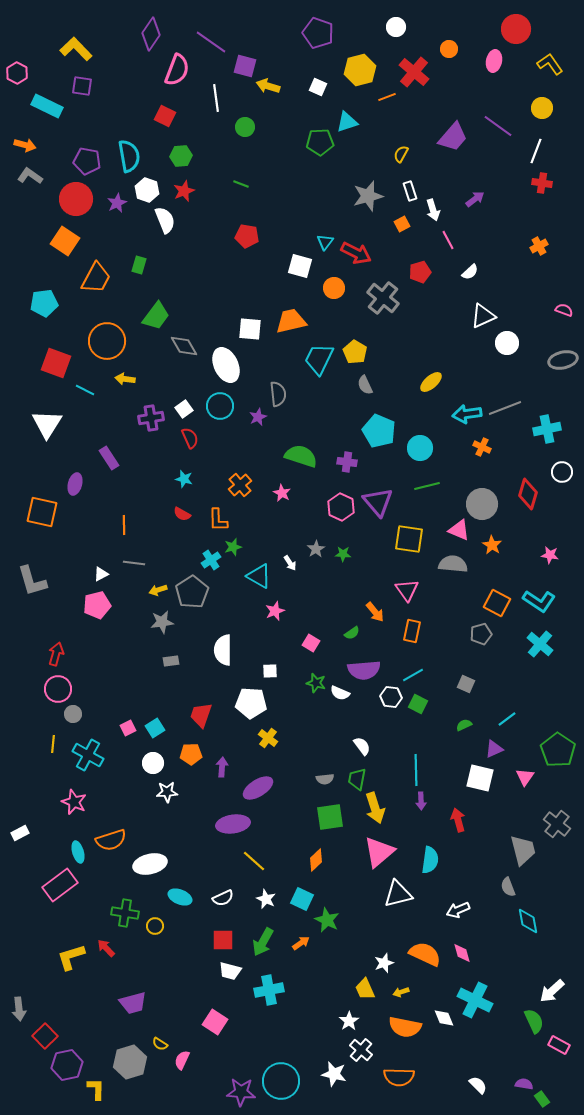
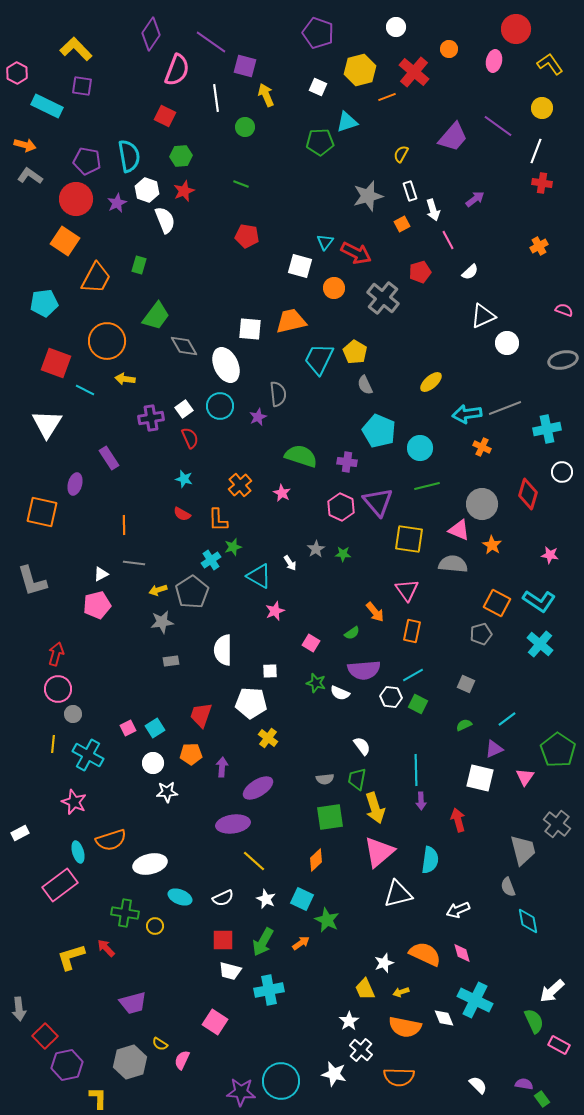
yellow arrow at (268, 86): moved 2 px left, 9 px down; rotated 50 degrees clockwise
yellow L-shape at (96, 1089): moved 2 px right, 9 px down
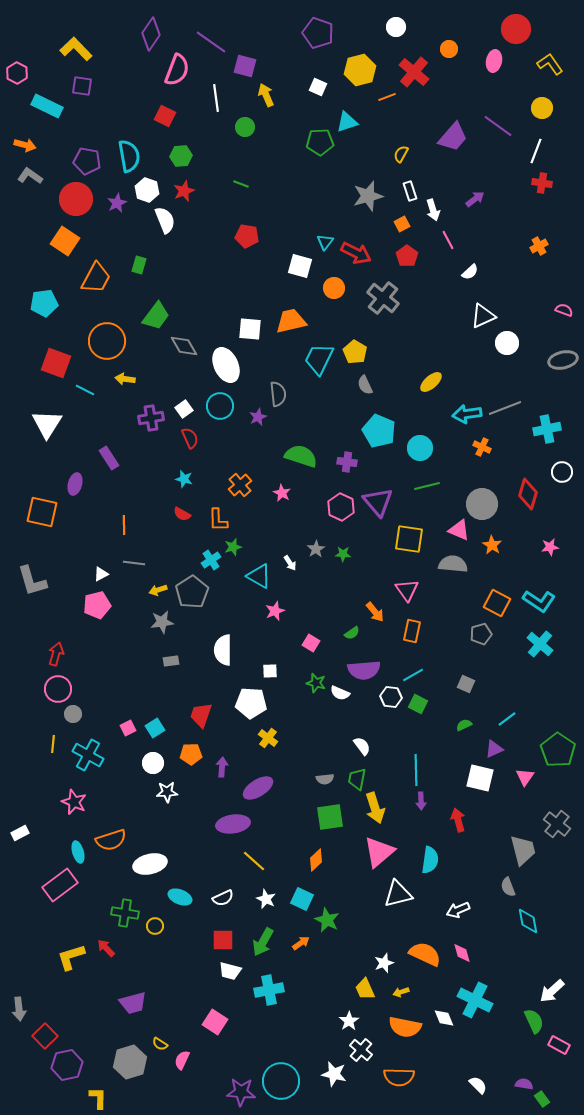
red pentagon at (420, 272): moved 13 px left, 16 px up; rotated 20 degrees counterclockwise
pink star at (550, 555): moved 8 px up; rotated 18 degrees counterclockwise
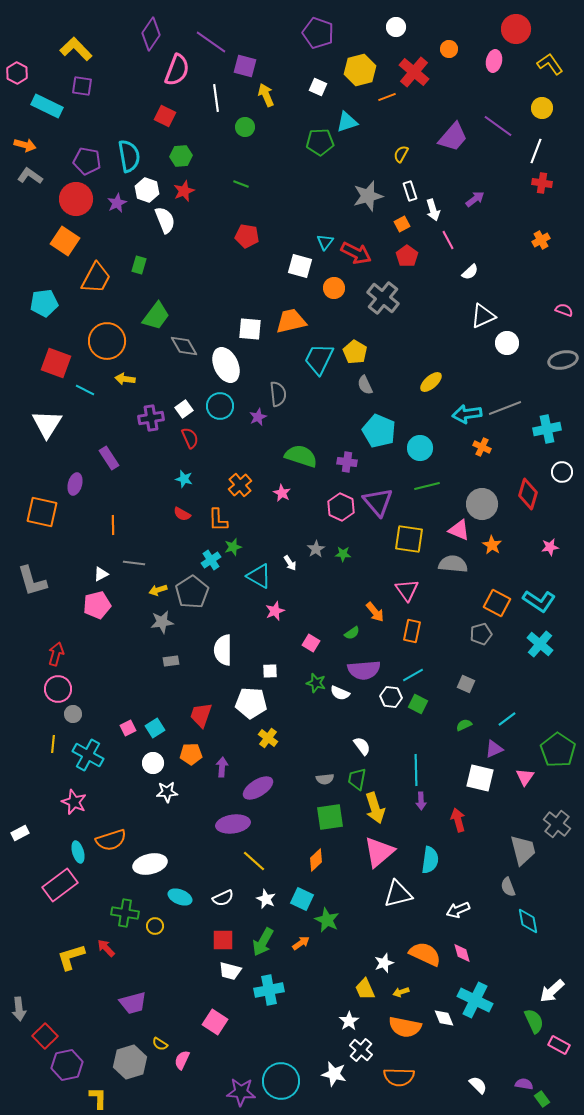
orange cross at (539, 246): moved 2 px right, 6 px up
orange line at (124, 525): moved 11 px left
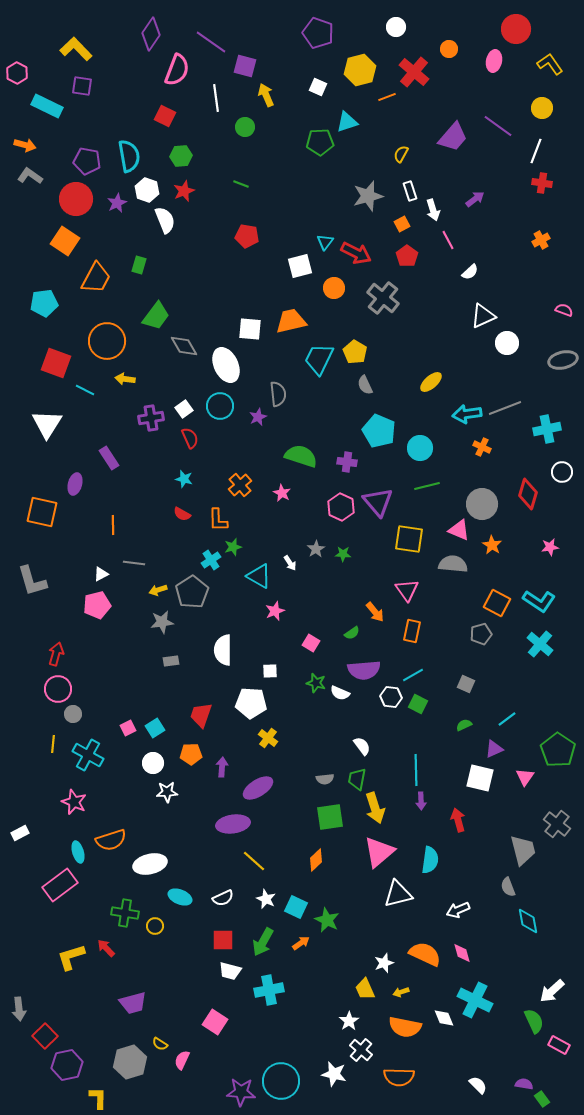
white square at (300, 266): rotated 30 degrees counterclockwise
cyan square at (302, 899): moved 6 px left, 8 px down
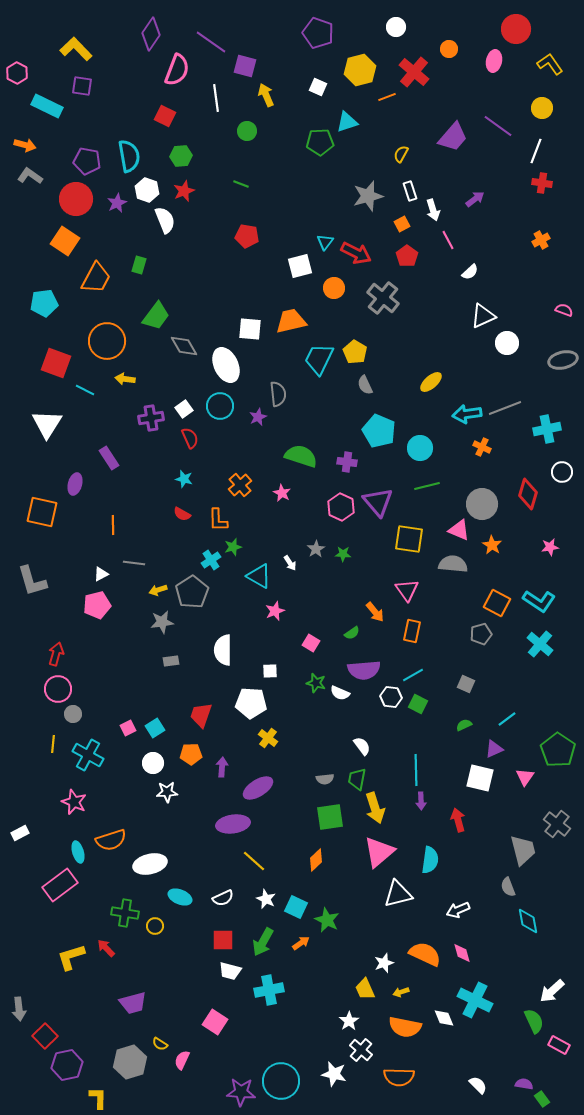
green circle at (245, 127): moved 2 px right, 4 px down
